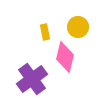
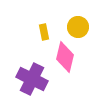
yellow rectangle: moved 1 px left
purple cross: rotated 28 degrees counterclockwise
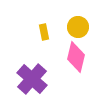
pink diamond: moved 11 px right
purple cross: rotated 16 degrees clockwise
